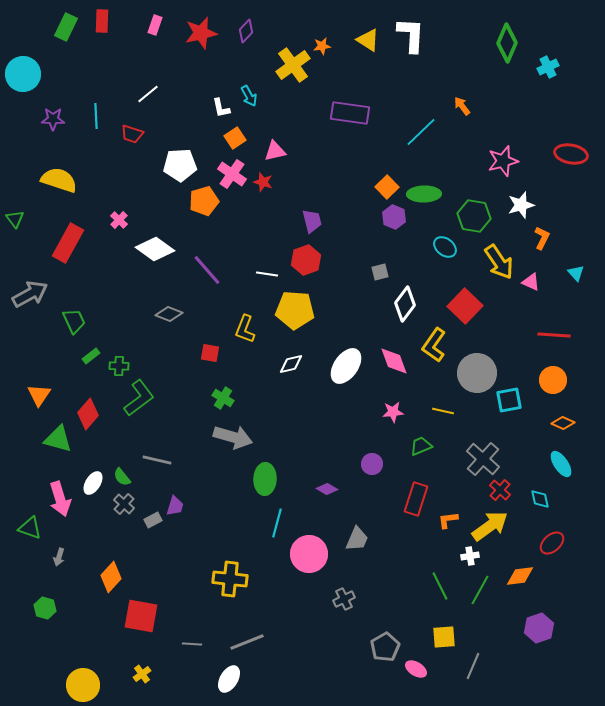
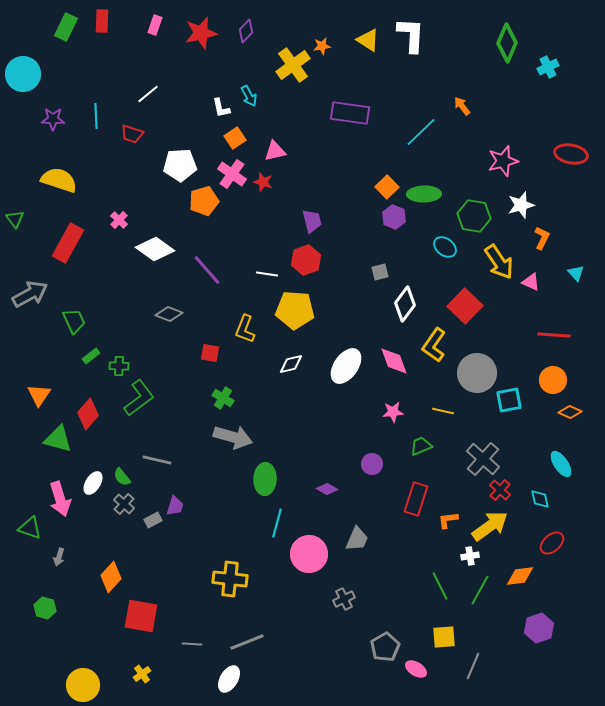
orange diamond at (563, 423): moved 7 px right, 11 px up
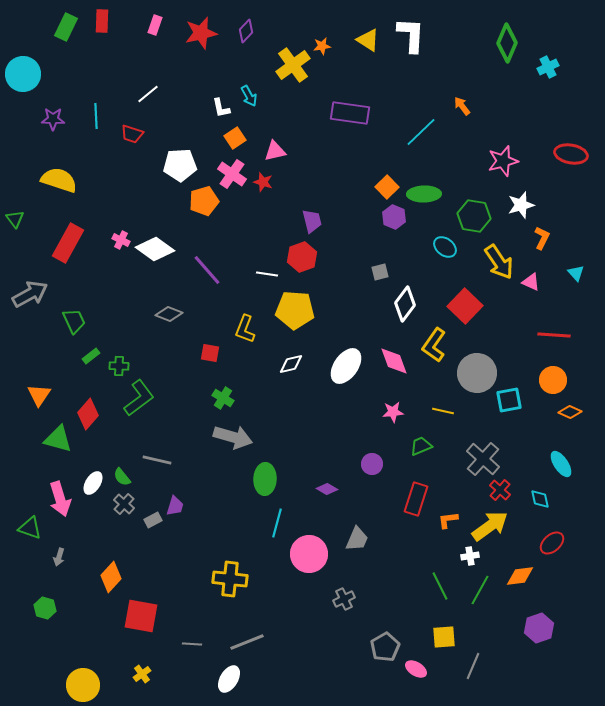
pink cross at (119, 220): moved 2 px right, 20 px down; rotated 18 degrees counterclockwise
red hexagon at (306, 260): moved 4 px left, 3 px up
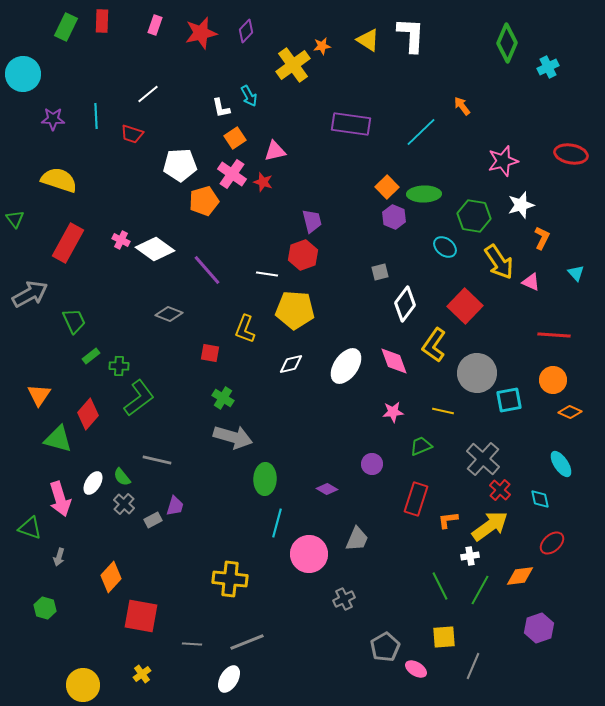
purple rectangle at (350, 113): moved 1 px right, 11 px down
red hexagon at (302, 257): moved 1 px right, 2 px up
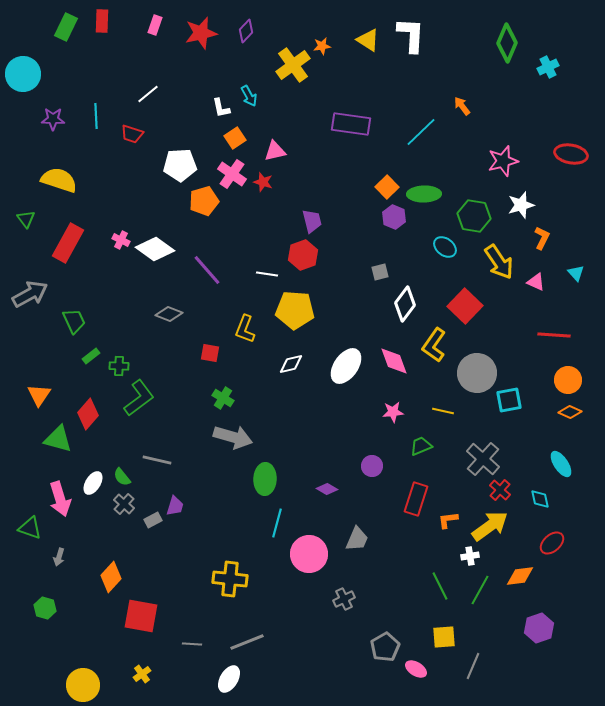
green triangle at (15, 219): moved 11 px right
pink triangle at (531, 282): moved 5 px right
orange circle at (553, 380): moved 15 px right
purple circle at (372, 464): moved 2 px down
